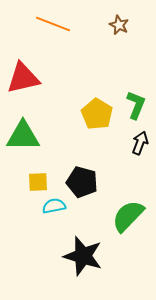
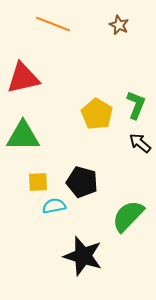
black arrow: rotated 70 degrees counterclockwise
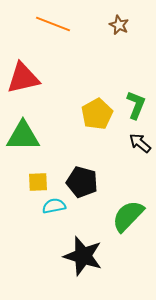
yellow pentagon: rotated 12 degrees clockwise
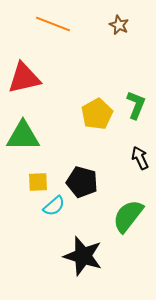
red triangle: moved 1 px right
black arrow: moved 15 px down; rotated 25 degrees clockwise
cyan semicircle: rotated 150 degrees clockwise
green semicircle: rotated 6 degrees counterclockwise
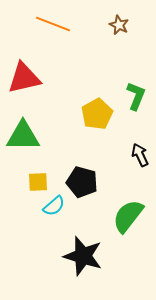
green L-shape: moved 9 px up
black arrow: moved 3 px up
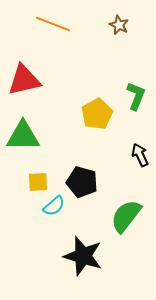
red triangle: moved 2 px down
green semicircle: moved 2 px left
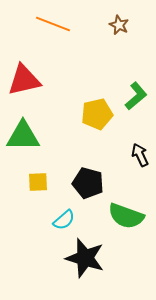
green L-shape: rotated 28 degrees clockwise
yellow pentagon: rotated 16 degrees clockwise
black pentagon: moved 6 px right, 1 px down
cyan semicircle: moved 10 px right, 14 px down
green semicircle: rotated 108 degrees counterclockwise
black star: moved 2 px right, 2 px down
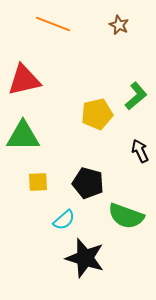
black arrow: moved 4 px up
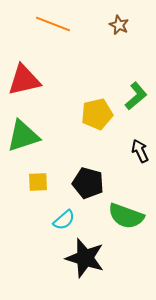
green triangle: rotated 18 degrees counterclockwise
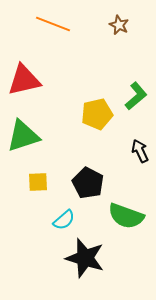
black pentagon: rotated 12 degrees clockwise
